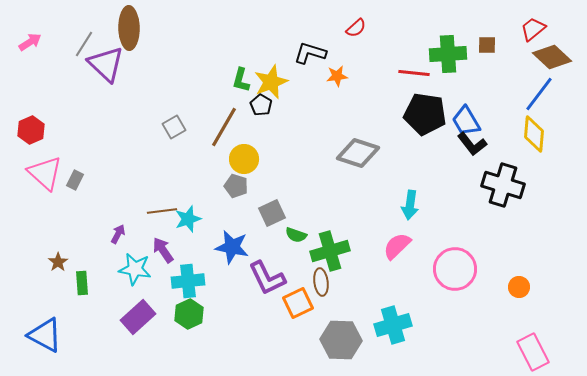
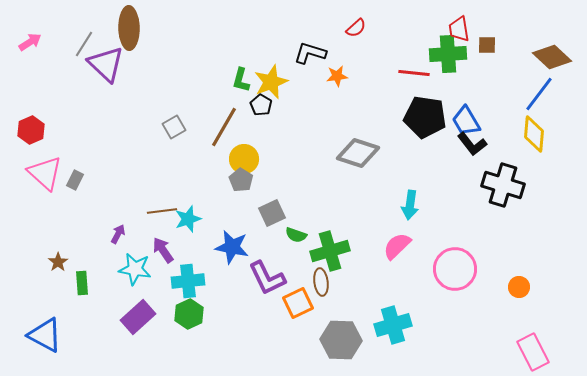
red trapezoid at (533, 29): moved 74 px left; rotated 60 degrees counterclockwise
black pentagon at (425, 114): moved 3 px down
gray pentagon at (236, 186): moved 5 px right, 6 px up; rotated 15 degrees clockwise
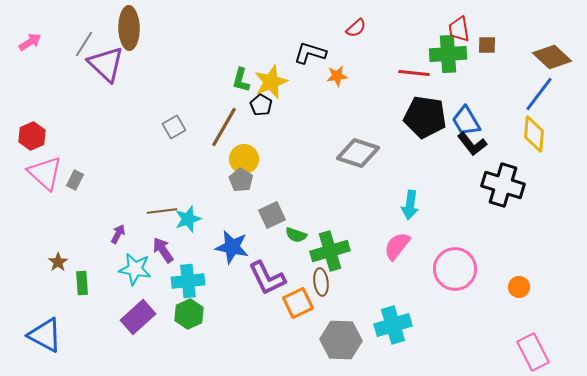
red hexagon at (31, 130): moved 1 px right, 6 px down
gray square at (272, 213): moved 2 px down
pink semicircle at (397, 246): rotated 8 degrees counterclockwise
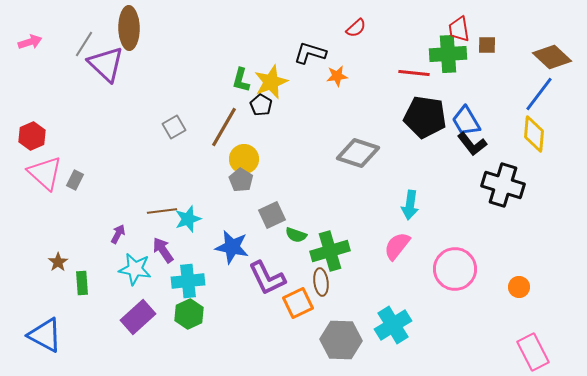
pink arrow at (30, 42): rotated 15 degrees clockwise
cyan cross at (393, 325): rotated 15 degrees counterclockwise
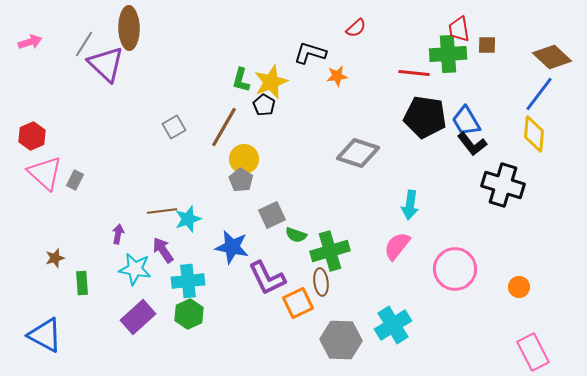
black pentagon at (261, 105): moved 3 px right
purple arrow at (118, 234): rotated 18 degrees counterclockwise
brown star at (58, 262): moved 3 px left, 4 px up; rotated 18 degrees clockwise
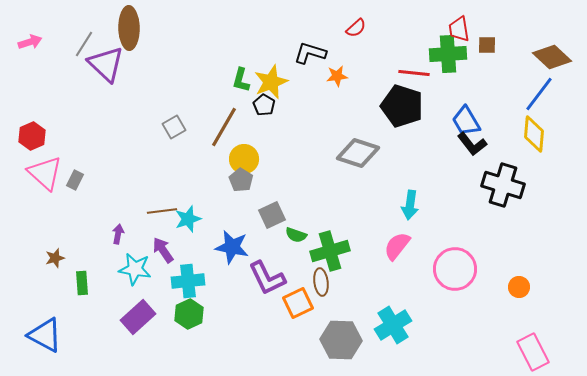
black pentagon at (425, 117): moved 23 px left, 11 px up; rotated 9 degrees clockwise
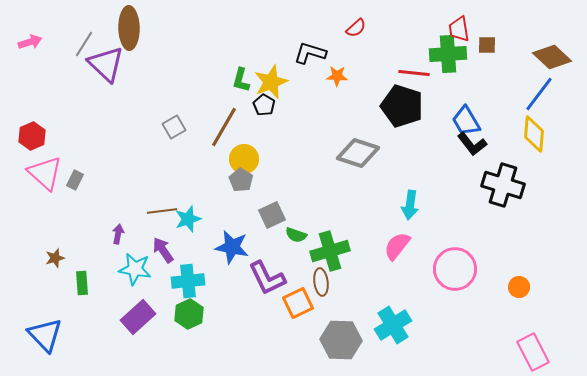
orange star at (337, 76): rotated 10 degrees clockwise
blue triangle at (45, 335): rotated 18 degrees clockwise
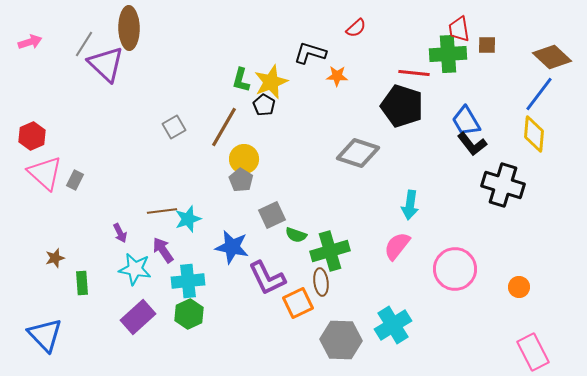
purple arrow at (118, 234): moved 2 px right, 1 px up; rotated 144 degrees clockwise
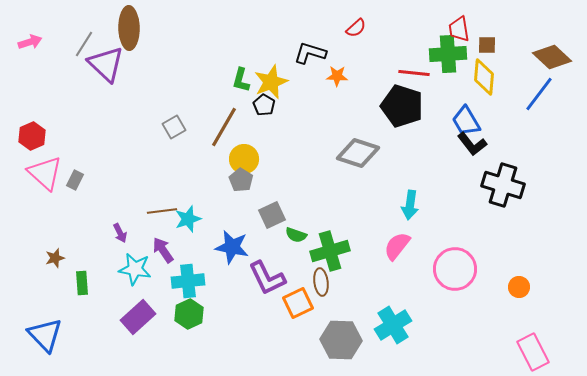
yellow diamond at (534, 134): moved 50 px left, 57 px up
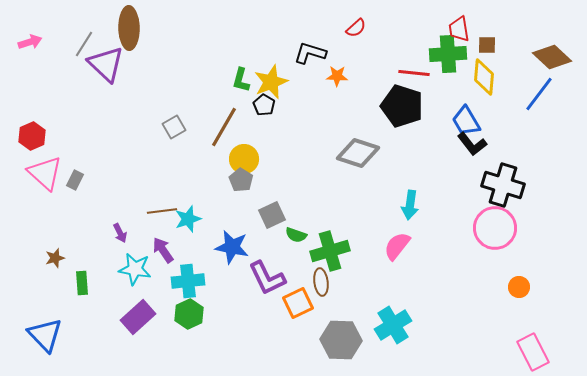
pink circle at (455, 269): moved 40 px right, 41 px up
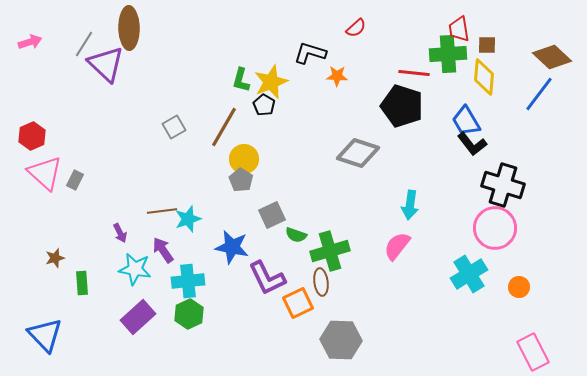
cyan cross at (393, 325): moved 76 px right, 51 px up
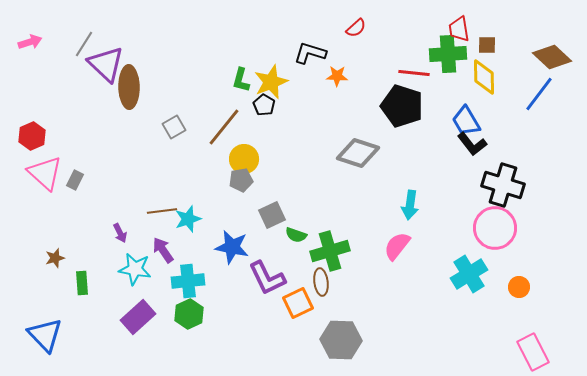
brown ellipse at (129, 28): moved 59 px down
yellow diamond at (484, 77): rotated 6 degrees counterclockwise
brown line at (224, 127): rotated 9 degrees clockwise
gray pentagon at (241, 180): rotated 30 degrees clockwise
